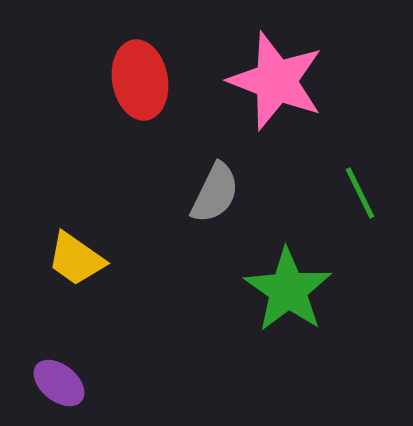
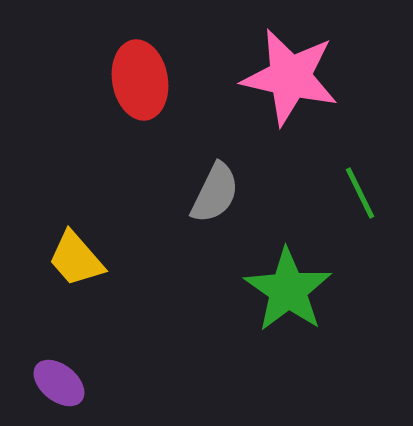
pink star: moved 14 px right, 4 px up; rotated 8 degrees counterclockwise
yellow trapezoid: rotated 14 degrees clockwise
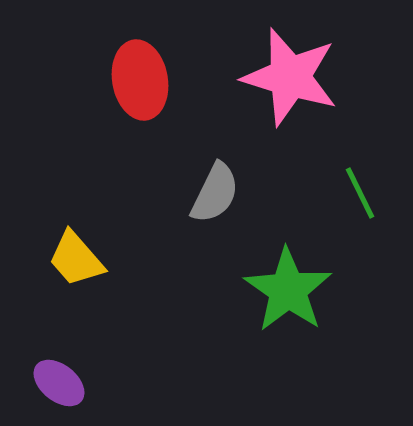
pink star: rotated 4 degrees clockwise
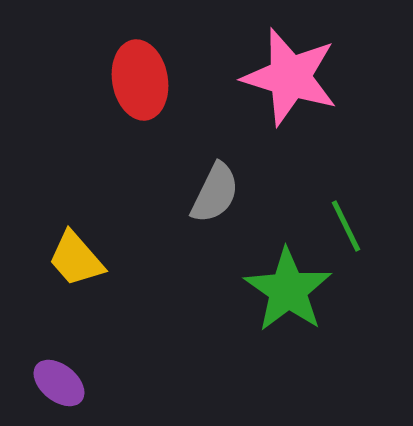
green line: moved 14 px left, 33 px down
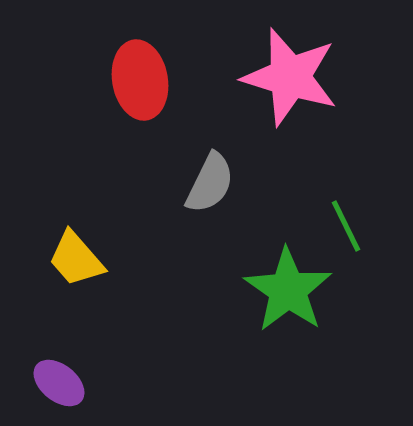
gray semicircle: moved 5 px left, 10 px up
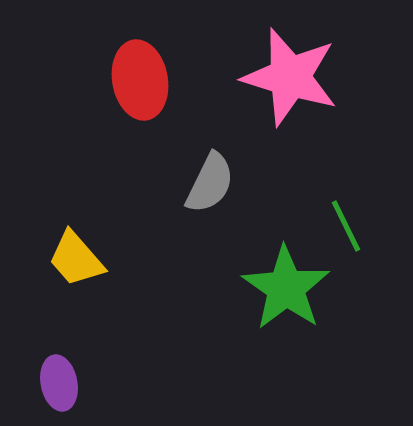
green star: moved 2 px left, 2 px up
purple ellipse: rotated 40 degrees clockwise
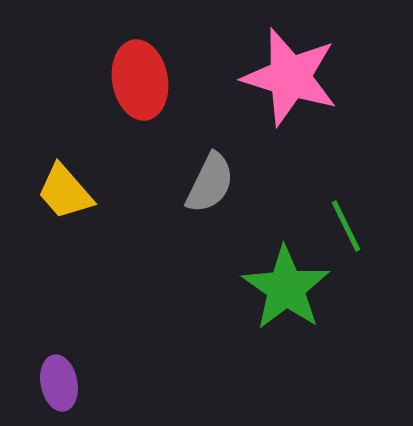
yellow trapezoid: moved 11 px left, 67 px up
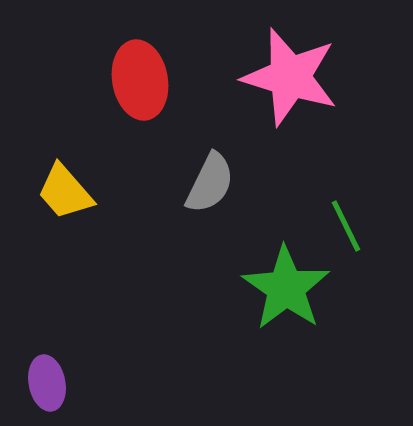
purple ellipse: moved 12 px left
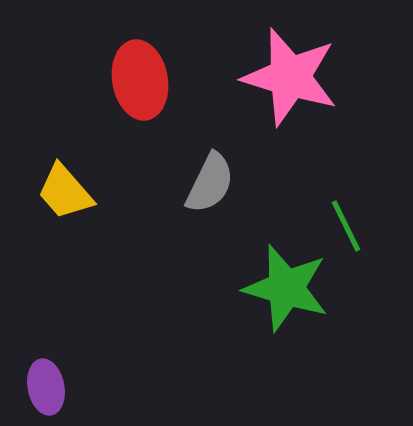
green star: rotated 18 degrees counterclockwise
purple ellipse: moved 1 px left, 4 px down
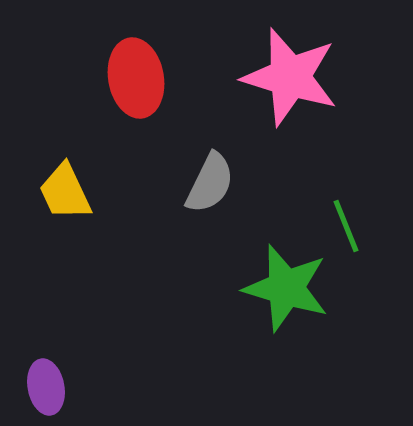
red ellipse: moved 4 px left, 2 px up
yellow trapezoid: rotated 16 degrees clockwise
green line: rotated 4 degrees clockwise
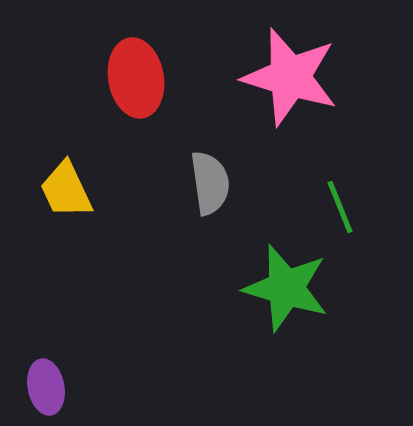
gray semicircle: rotated 34 degrees counterclockwise
yellow trapezoid: moved 1 px right, 2 px up
green line: moved 6 px left, 19 px up
